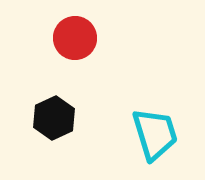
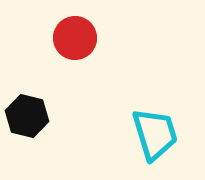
black hexagon: moved 27 px left, 2 px up; rotated 21 degrees counterclockwise
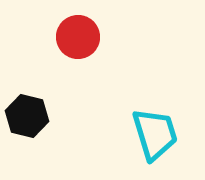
red circle: moved 3 px right, 1 px up
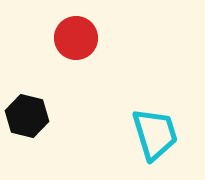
red circle: moved 2 px left, 1 px down
